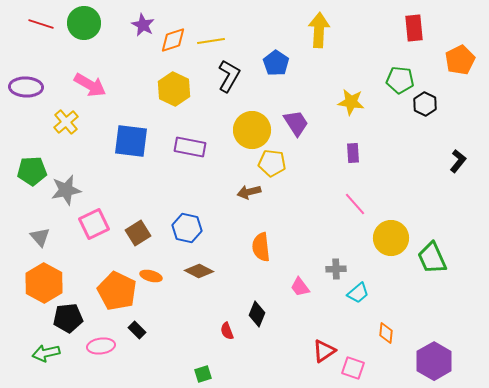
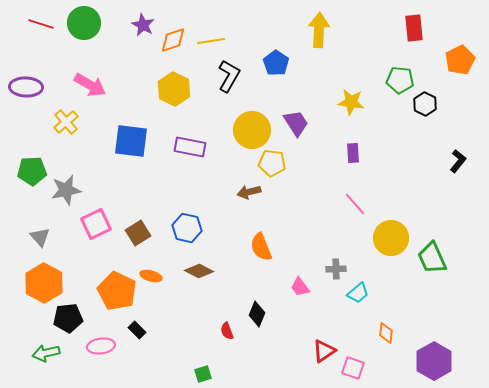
pink square at (94, 224): moved 2 px right
orange semicircle at (261, 247): rotated 16 degrees counterclockwise
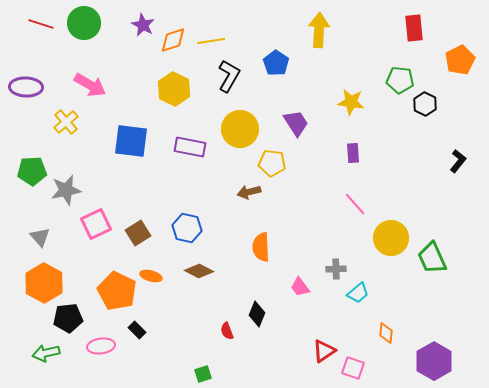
yellow circle at (252, 130): moved 12 px left, 1 px up
orange semicircle at (261, 247): rotated 20 degrees clockwise
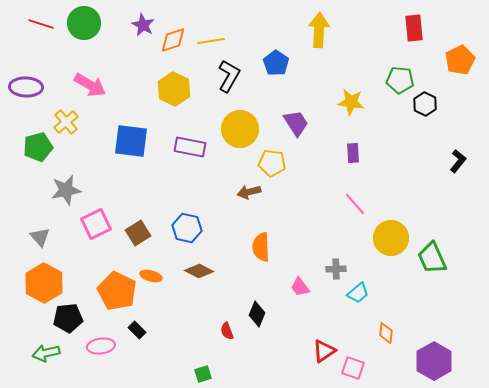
green pentagon at (32, 171): moved 6 px right, 24 px up; rotated 12 degrees counterclockwise
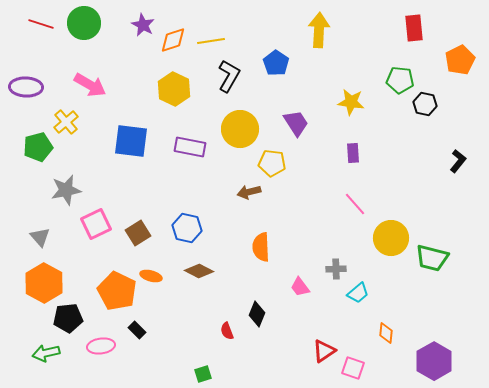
black hexagon at (425, 104): rotated 15 degrees counterclockwise
green trapezoid at (432, 258): rotated 52 degrees counterclockwise
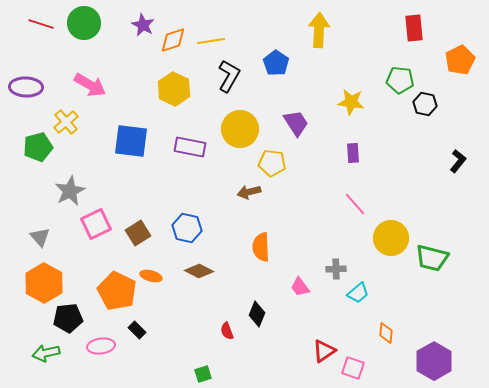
gray star at (66, 190): moved 4 px right, 1 px down; rotated 16 degrees counterclockwise
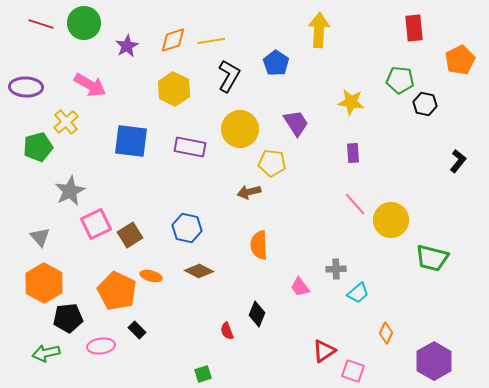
purple star at (143, 25): moved 16 px left, 21 px down; rotated 15 degrees clockwise
brown square at (138, 233): moved 8 px left, 2 px down
yellow circle at (391, 238): moved 18 px up
orange semicircle at (261, 247): moved 2 px left, 2 px up
orange diamond at (386, 333): rotated 20 degrees clockwise
pink square at (353, 368): moved 3 px down
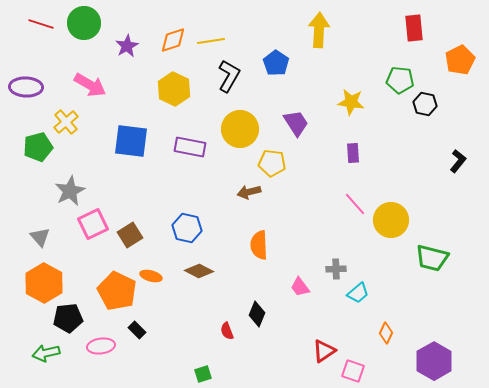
pink square at (96, 224): moved 3 px left
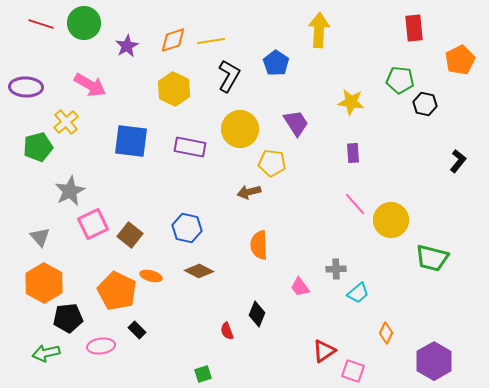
brown square at (130, 235): rotated 20 degrees counterclockwise
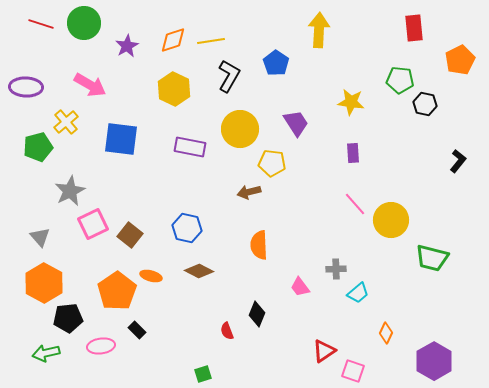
blue square at (131, 141): moved 10 px left, 2 px up
orange pentagon at (117, 291): rotated 12 degrees clockwise
